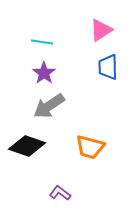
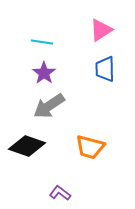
blue trapezoid: moved 3 px left, 2 px down
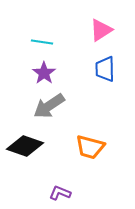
black diamond: moved 2 px left
purple L-shape: rotated 15 degrees counterclockwise
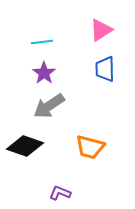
cyan line: rotated 15 degrees counterclockwise
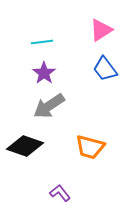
blue trapezoid: rotated 36 degrees counterclockwise
purple L-shape: rotated 30 degrees clockwise
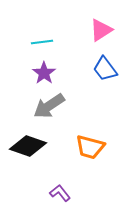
black diamond: moved 3 px right
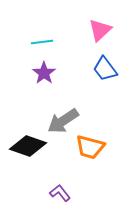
pink triangle: moved 1 px left; rotated 10 degrees counterclockwise
gray arrow: moved 14 px right, 15 px down
